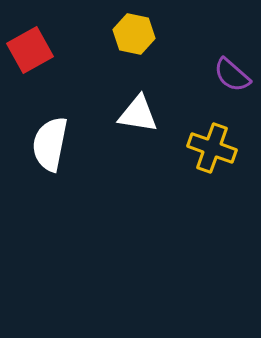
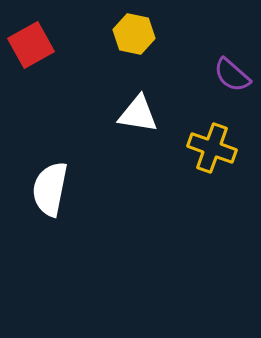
red square: moved 1 px right, 5 px up
white semicircle: moved 45 px down
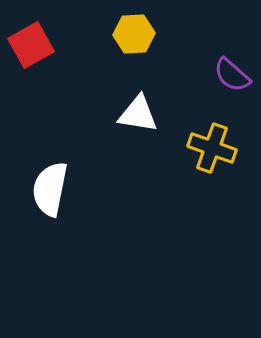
yellow hexagon: rotated 15 degrees counterclockwise
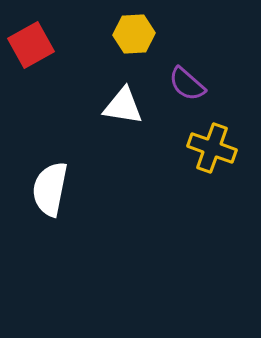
purple semicircle: moved 45 px left, 9 px down
white triangle: moved 15 px left, 8 px up
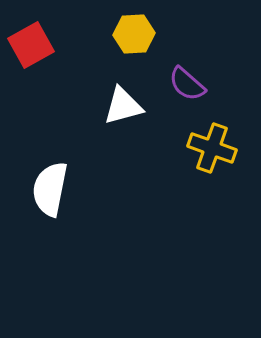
white triangle: rotated 24 degrees counterclockwise
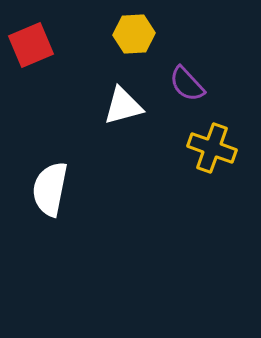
red square: rotated 6 degrees clockwise
purple semicircle: rotated 6 degrees clockwise
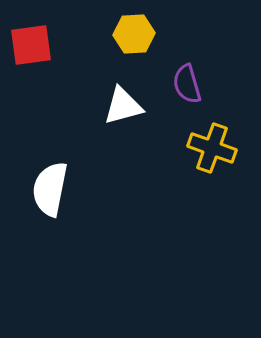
red square: rotated 15 degrees clockwise
purple semicircle: rotated 27 degrees clockwise
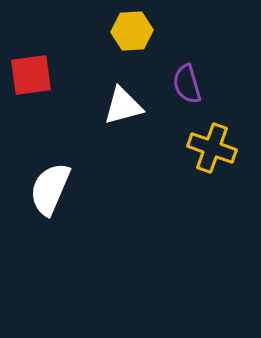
yellow hexagon: moved 2 px left, 3 px up
red square: moved 30 px down
white semicircle: rotated 12 degrees clockwise
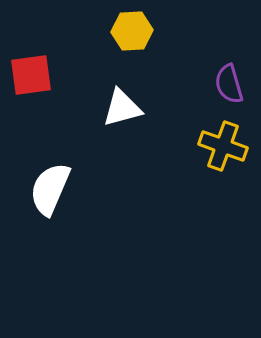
purple semicircle: moved 42 px right
white triangle: moved 1 px left, 2 px down
yellow cross: moved 11 px right, 2 px up
